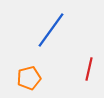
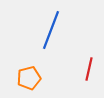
blue line: rotated 15 degrees counterclockwise
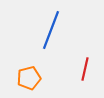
red line: moved 4 px left
